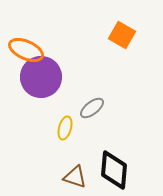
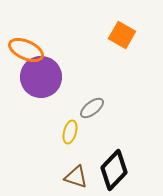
yellow ellipse: moved 5 px right, 4 px down
black diamond: rotated 39 degrees clockwise
brown triangle: moved 1 px right
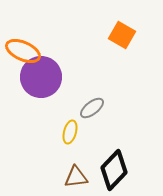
orange ellipse: moved 3 px left, 1 px down
brown triangle: rotated 25 degrees counterclockwise
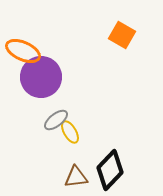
gray ellipse: moved 36 px left, 12 px down
yellow ellipse: rotated 45 degrees counterclockwise
black diamond: moved 4 px left
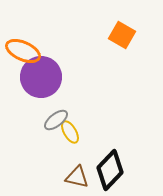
brown triangle: moved 1 px right; rotated 20 degrees clockwise
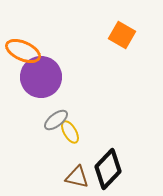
black diamond: moved 2 px left, 1 px up
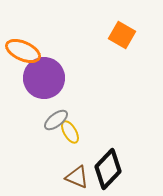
purple circle: moved 3 px right, 1 px down
brown triangle: rotated 10 degrees clockwise
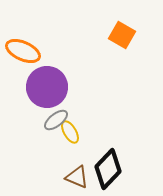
purple circle: moved 3 px right, 9 px down
